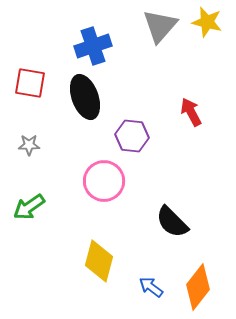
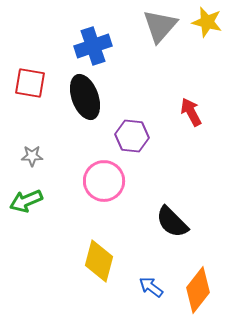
gray star: moved 3 px right, 11 px down
green arrow: moved 3 px left, 6 px up; rotated 12 degrees clockwise
orange diamond: moved 3 px down
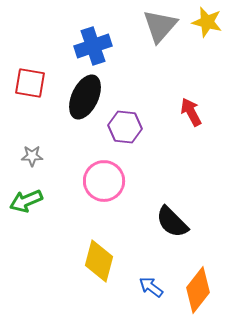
black ellipse: rotated 45 degrees clockwise
purple hexagon: moved 7 px left, 9 px up
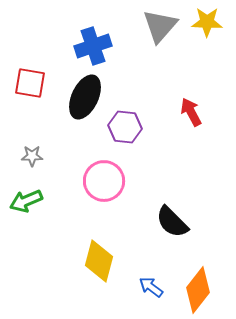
yellow star: rotated 12 degrees counterclockwise
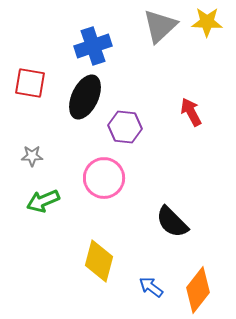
gray triangle: rotated 6 degrees clockwise
pink circle: moved 3 px up
green arrow: moved 17 px right
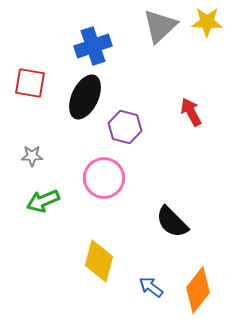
purple hexagon: rotated 8 degrees clockwise
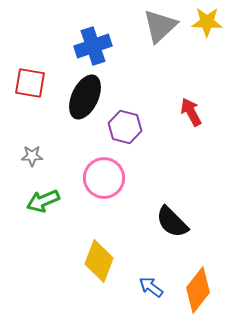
yellow diamond: rotated 6 degrees clockwise
